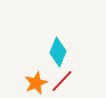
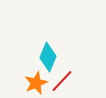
cyan diamond: moved 10 px left, 5 px down
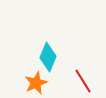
red line: moved 21 px right; rotated 75 degrees counterclockwise
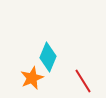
orange star: moved 4 px left, 5 px up
